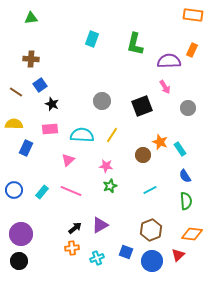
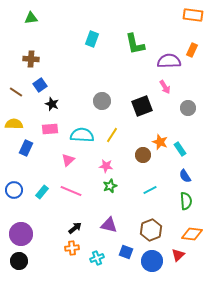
green L-shape at (135, 44): rotated 25 degrees counterclockwise
purple triangle at (100, 225): moved 9 px right; rotated 42 degrees clockwise
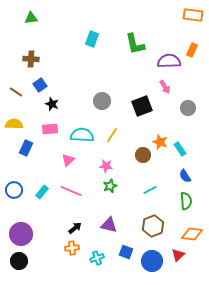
brown hexagon at (151, 230): moved 2 px right, 4 px up
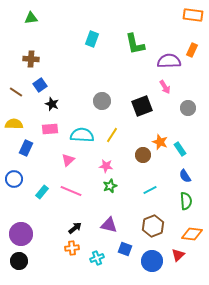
blue circle at (14, 190): moved 11 px up
blue square at (126, 252): moved 1 px left, 3 px up
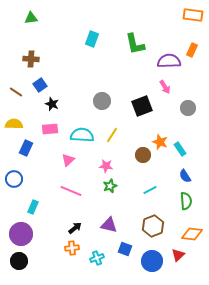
cyan rectangle at (42, 192): moved 9 px left, 15 px down; rotated 16 degrees counterclockwise
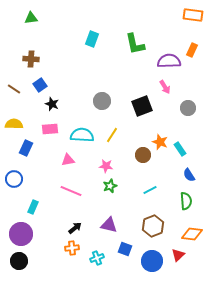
brown line at (16, 92): moved 2 px left, 3 px up
pink triangle at (68, 160): rotated 32 degrees clockwise
blue semicircle at (185, 176): moved 4 px right, 1 px up
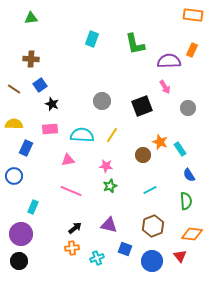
blue circle at (14, 179): moved 3 px up
red triangle at (178, 255): moved 2 px right, 1 px down; rotated 24 degrees counterclockwise
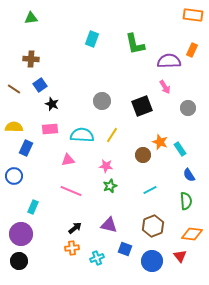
yellow semicircle at (14, 124): moved 3 px down
